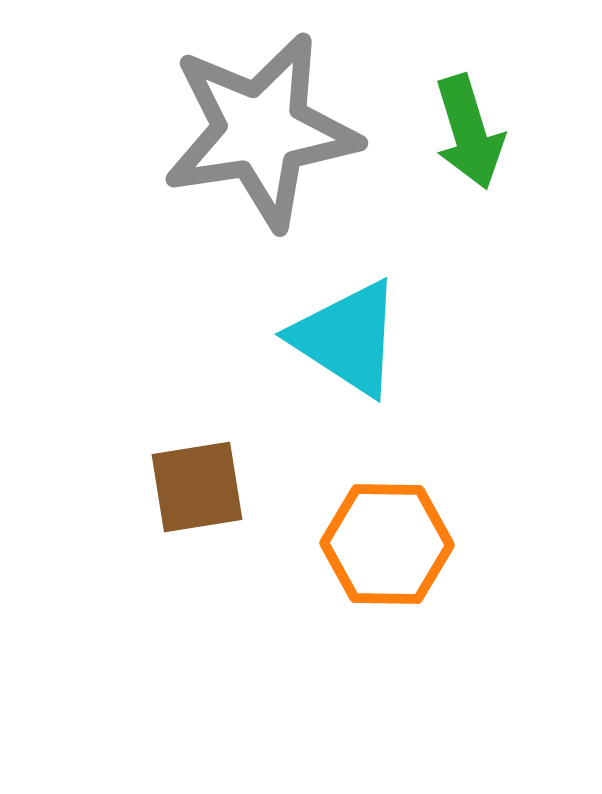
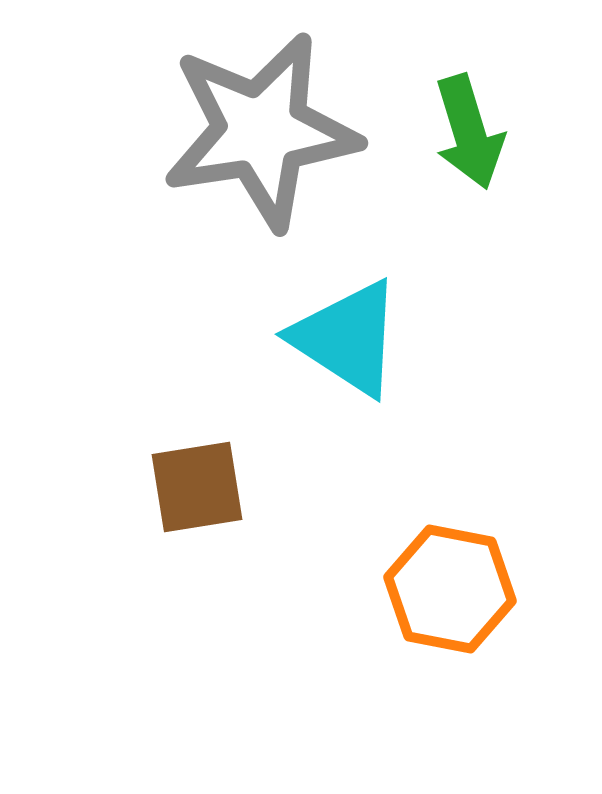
orange hexagon: moved 63 px right, 45 px down; rotated 10 degrees clockwise
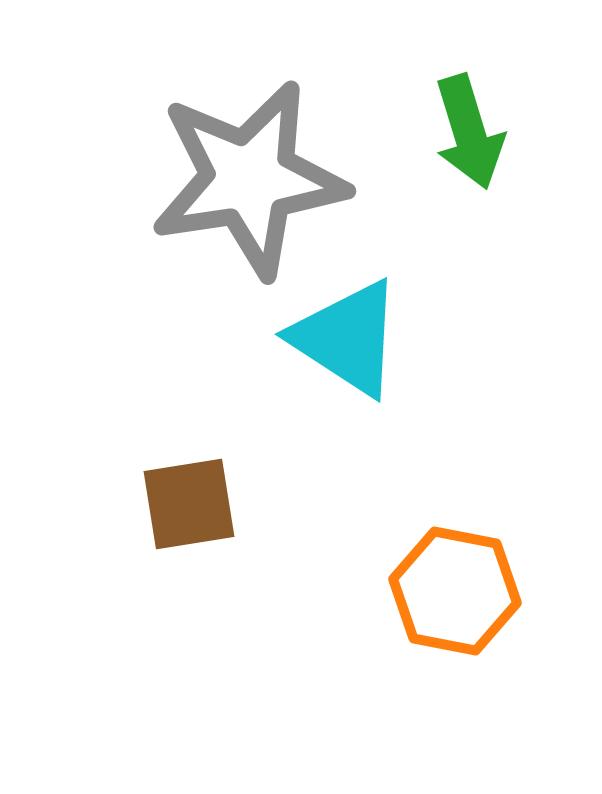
gray star: moved 12 px left, 48 px down
brown square: moved 8 px left, 17 px down
orange hexagon: moved 5 px right, 2 px down
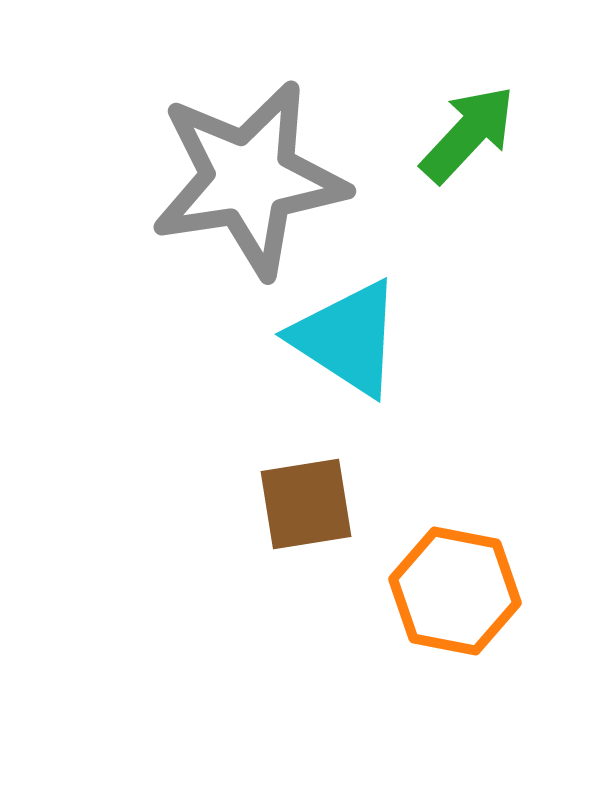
green arrow: moved 1 px left, 2 px down; rotated 120 degrees counterclockwise
brown square: moved 117 px right
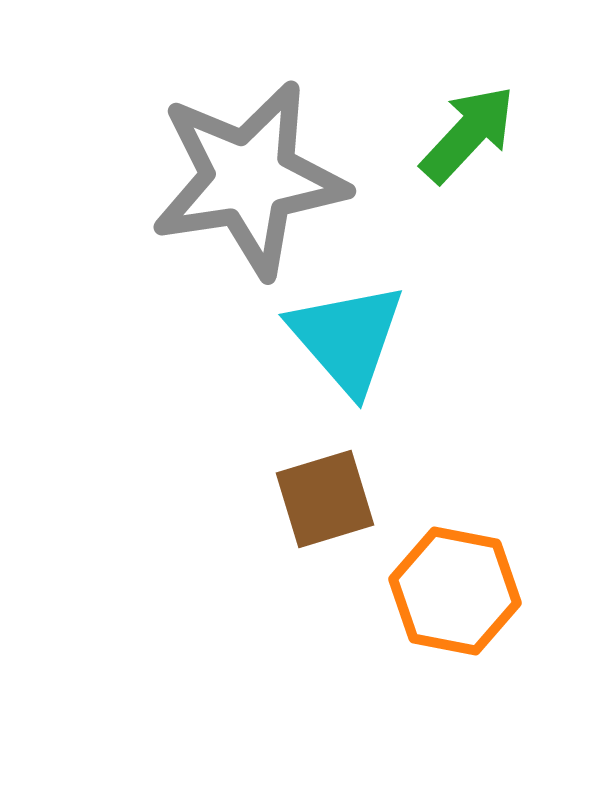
cyan triangle: rotated 16 degrees clockwise
brown square: moved 19 px right, 5 px up; rotated 8 degrees counterclockwise
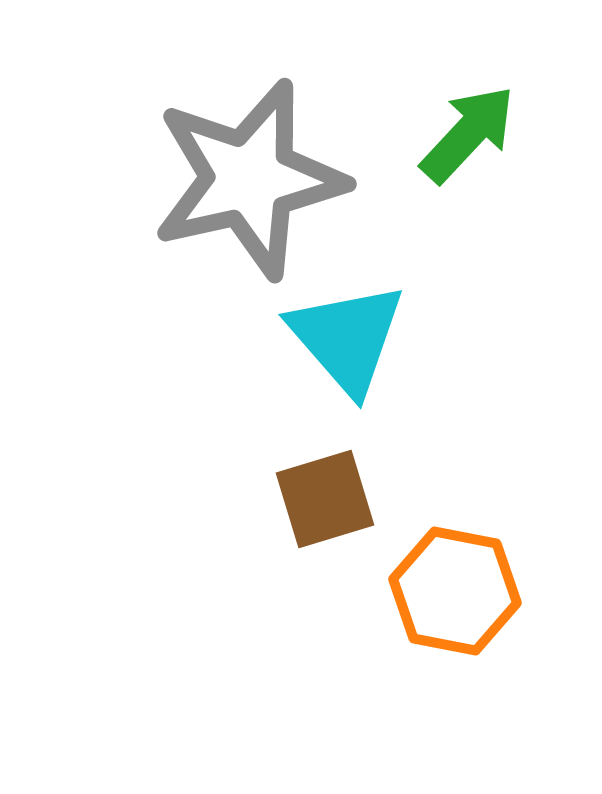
gray star: rotated 4 degrees counterclockwise
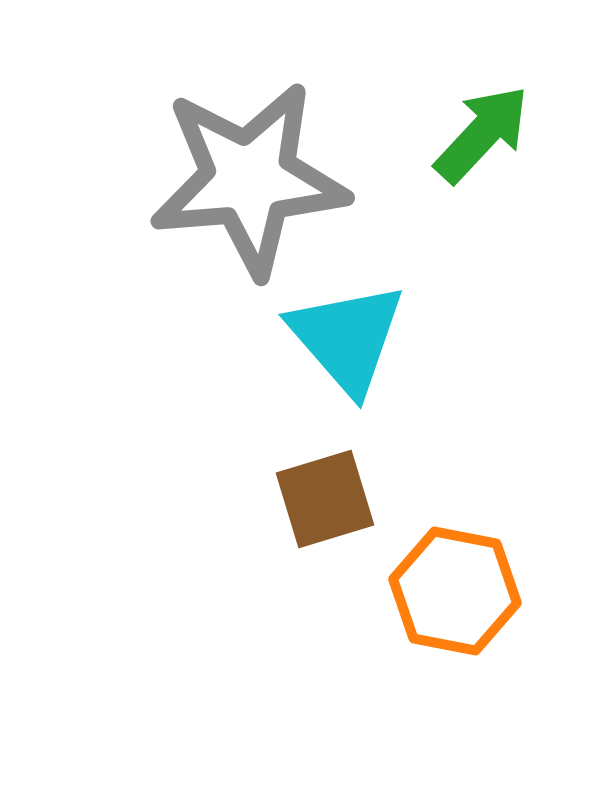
green arrow: moved 14 px right
gray star: rotated 8 degrees clockwise
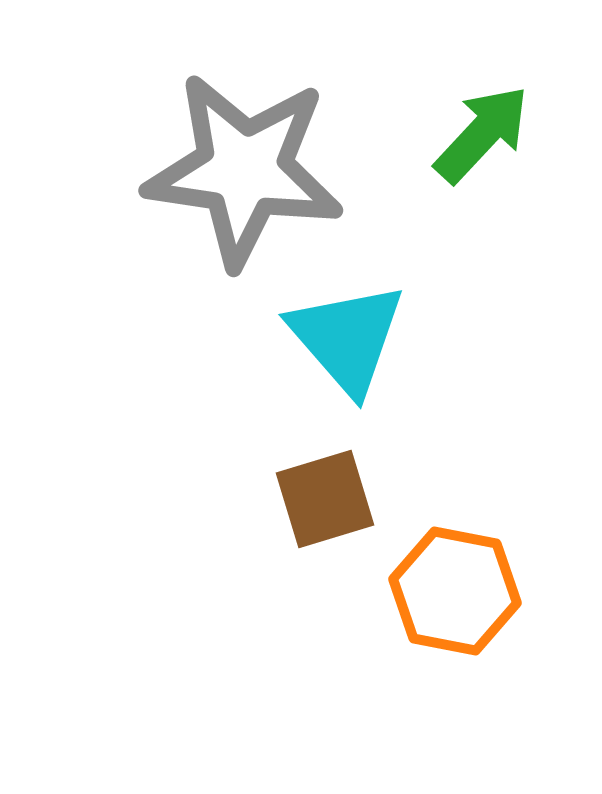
gray star: moved 5 px left, 9 px up; rotated 13 degrees clockwise
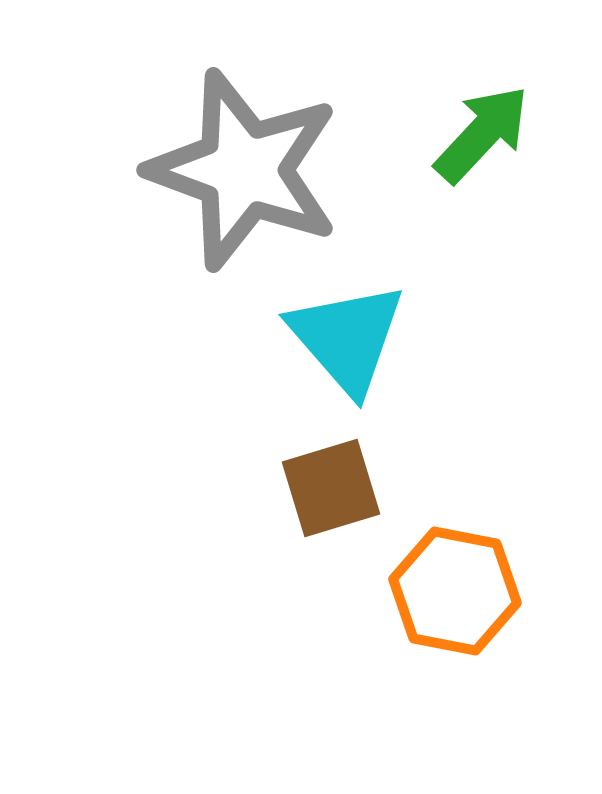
gray star: rotated 12 degrees clockwise
brown square: moved 6 px right, 11 px up
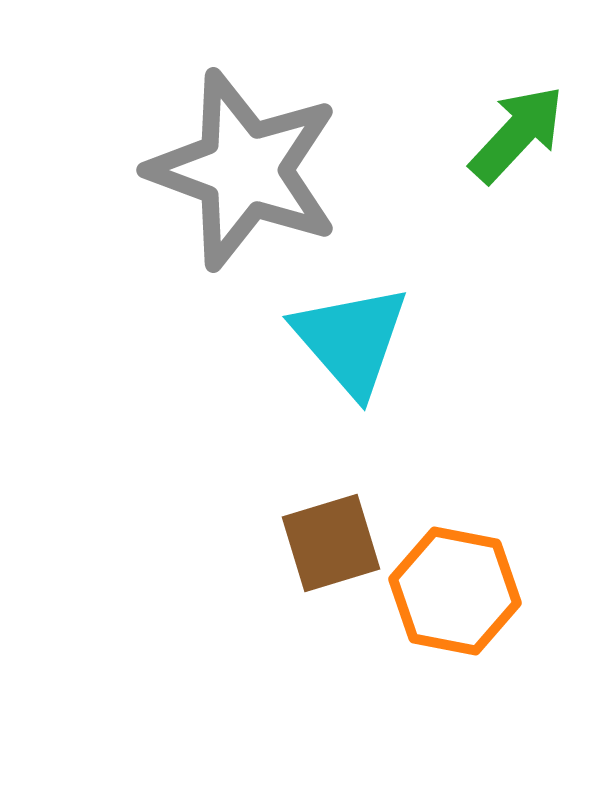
green arrow: moved 35 px right
cyan triangle: moved 4 px right, 2 px down
brown square: moved 55 px down
